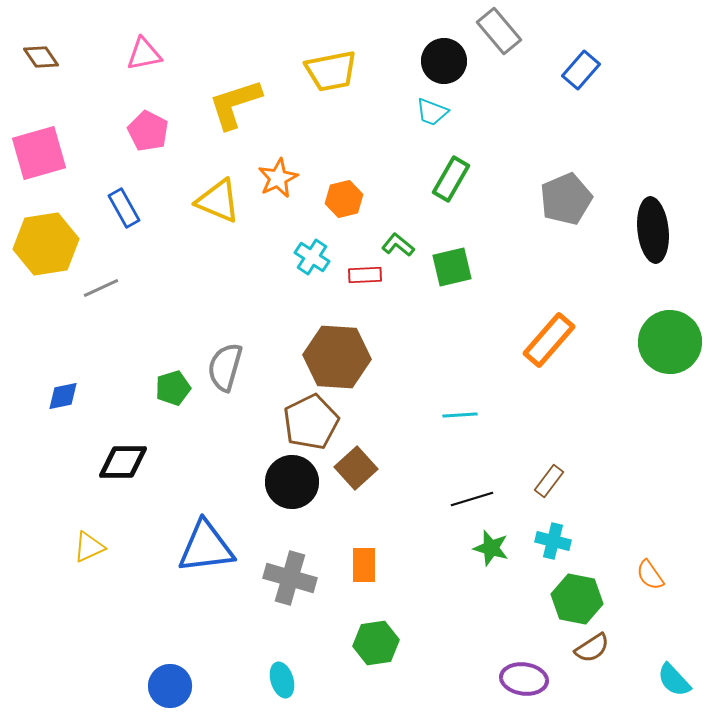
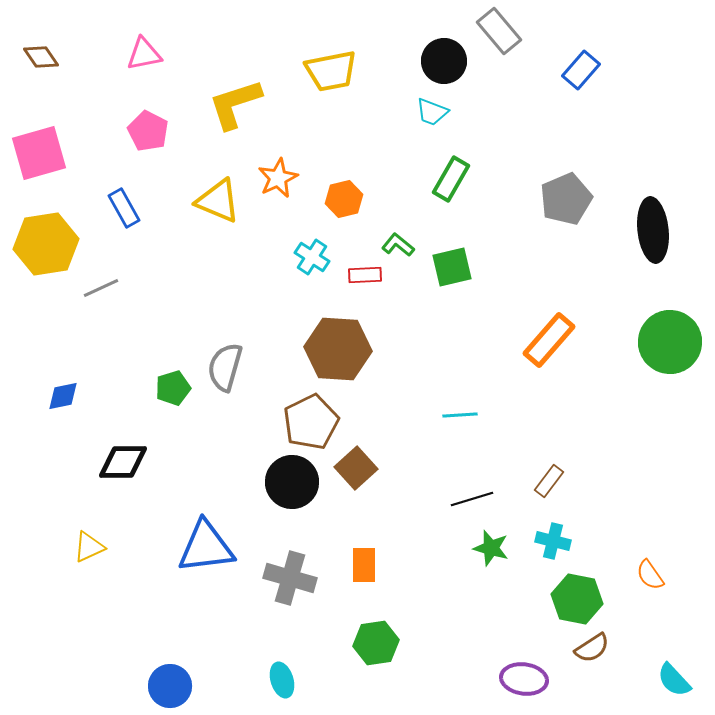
brown hexagon at (337, 357): moved 1 px right, 8 px up
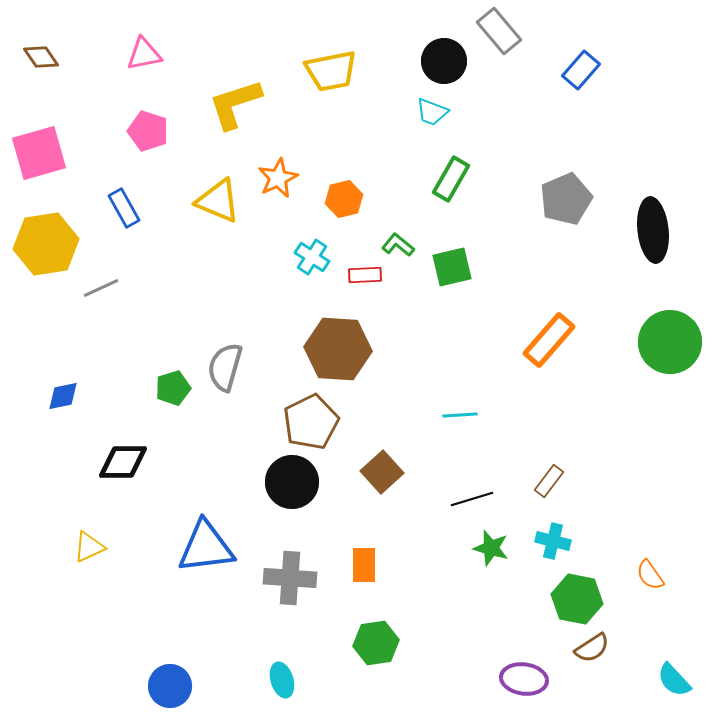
pink pentagon at (148, 131): rotated 9 degrees counterclockwise
brown square at (356, 468): moved 26 px right, 4 px down
gray cross at (290, 578): rotated 12 degrees counterclockwise
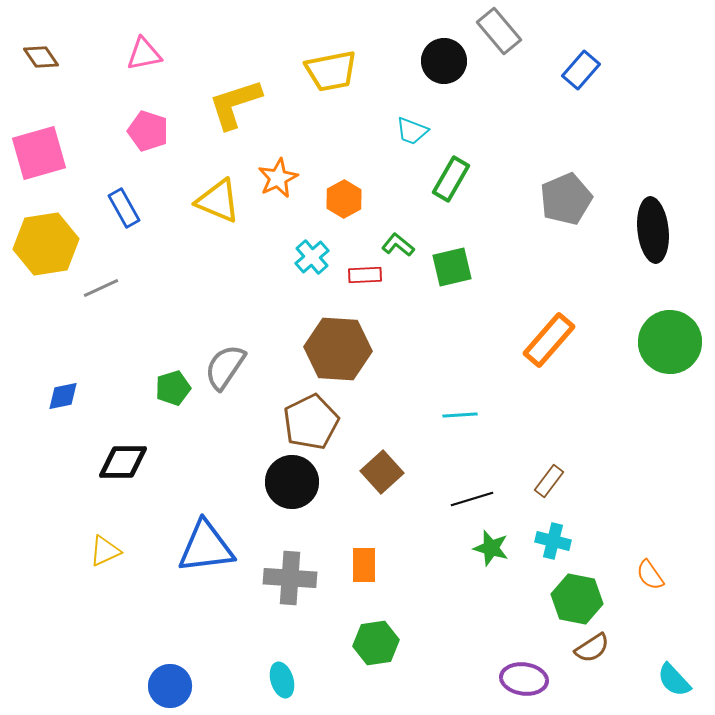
cyan trapezoid at (432, 112): moved 20 px left, 19 px down
orange hexagon at (344, 199): rotated 15 degrees counterclockwise
cyan cross at (312, 257): rotated 16 degrees clockwise
gray semicircle at (225, 367): rotated 18 degrees clockwise
yellow triangle at (89, 547): moved 16 px right, 4 px down
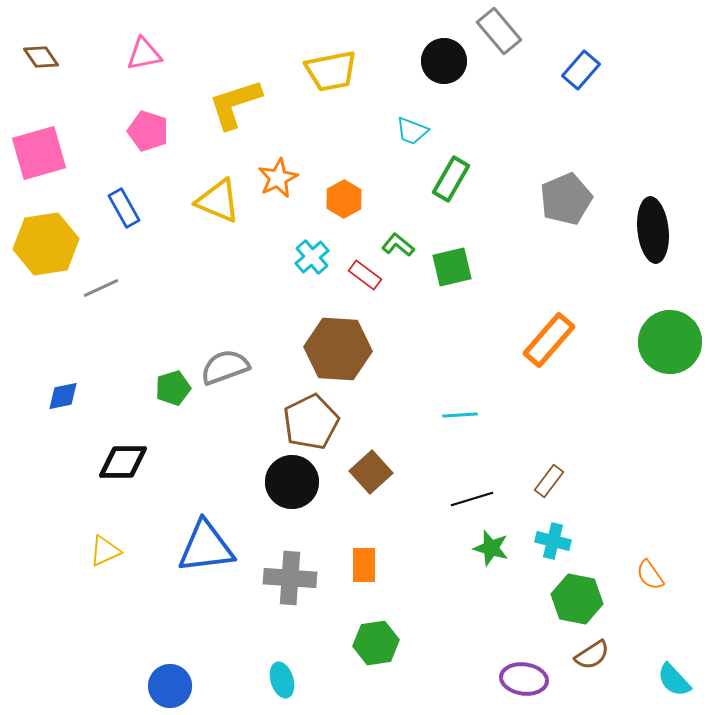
red rectangle at (365, 275): rotated 40 degrees clockwise
gray semicircle at (225, 367): rotated 36 degrees clockwise
brown square at (382, 472): moved 11 px left
brown semicircle at (592, 648): moved 7 px down
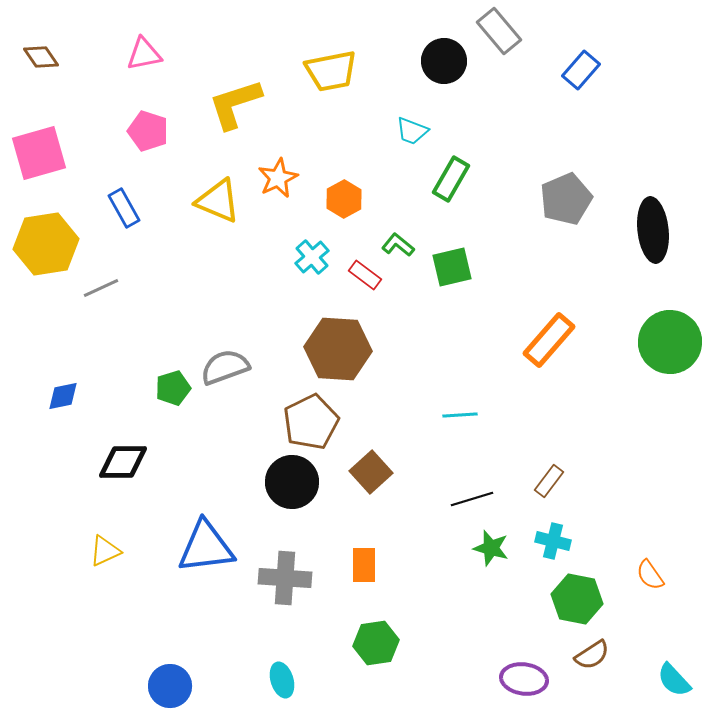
gray cross at (290, 578): moved 5 px left
